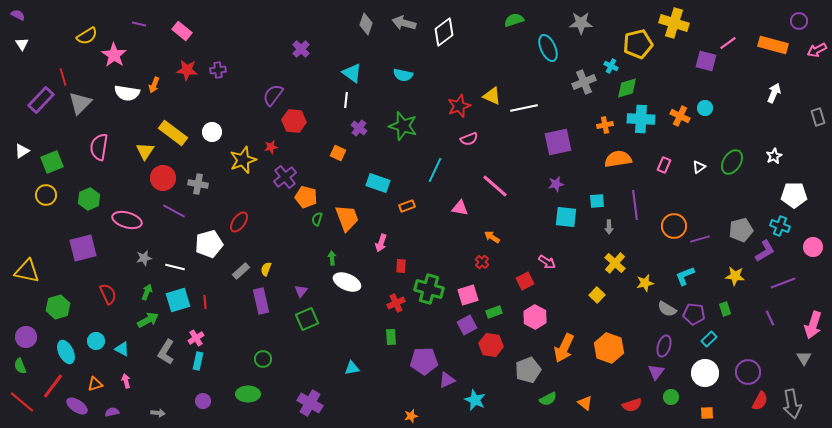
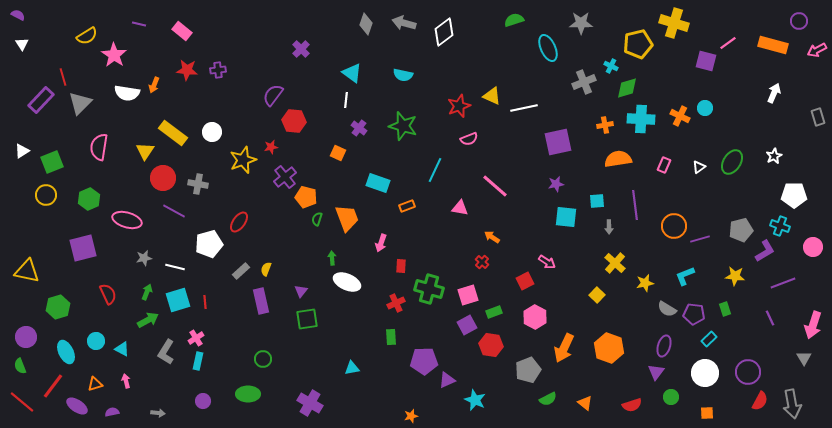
green square at (307, 319): rotated 15 degrees clockwise
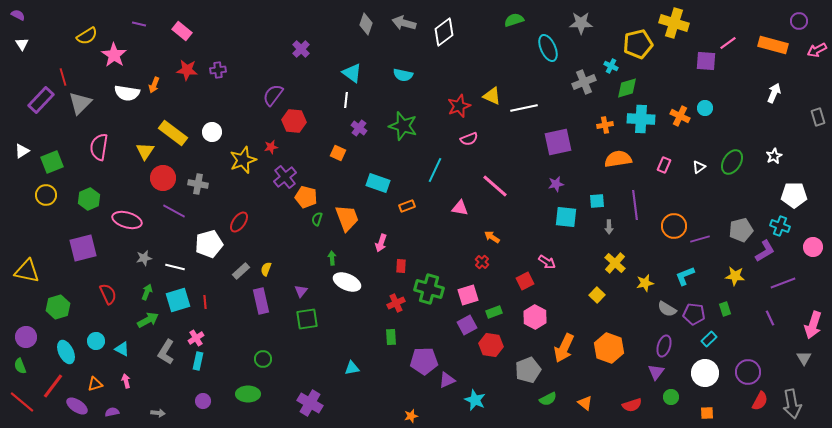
purple square at (706, 61): rotated 10 degrees counterclockwise
